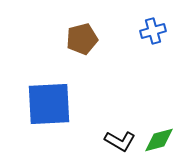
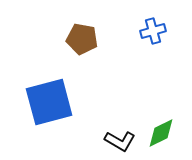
brown pentagon: rotated 24 degrees clockwise
blue square: moved 2 px up; rotated 12 degrees counterclockwise
green diamond: moved 2 px right, 7 px up; rotated 12 degrees counterclockwise
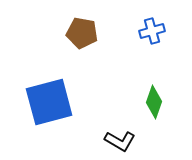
blue cross: moved 1 px left
brown pentagon: moved 6 px up
green diamond: moved 7 px left, 31 px up; rotated 44 degrees counterclockwise
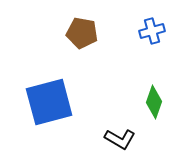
black L-shape: moved 2 px up
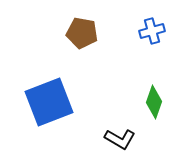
blue square: rotated 6 degrees counterclockwise
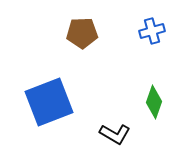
brown pentagon: rotated 12 degrees counterclockwise
black L-shape: moved 5 px left, 5 px up
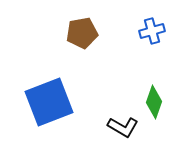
brown pentagon: rotated 8 degrees counterclockwise
black L-shape: moved 8 px right, 7 px up
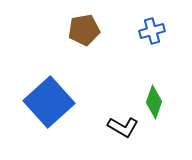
brown pentagon: moved 2 px right, 3 px up
blue square: rotated 21 degrees counterclockwise
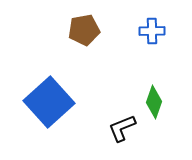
blue cross: rotated 15 degrees clockwise
black L-shape: moved 1 px left, 1 px down; rotated 128 degrees clockwise
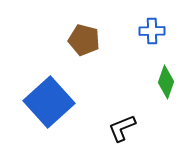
brown pentagon: moved 10 px down; rotated 24 degrees clockwise
green diamond: moved 12 px right, 20 px up
